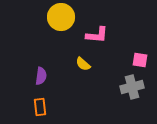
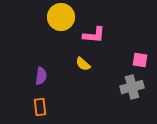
pink L-shape: moved 3 px left
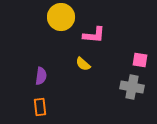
gray cross: rotated 25 degrees clockwise
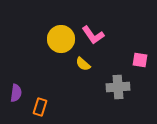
yellow circle: moved 22 px down
pink L-shape: moved 1 px left; rotated 50 degrees clockwise
purple semicircle: moved 25 px left, 17 px down
gray cross: moved 14 px left; rotated 15 degrees counterclockwise
orange rectangle: rotated 24 degrees clockwise
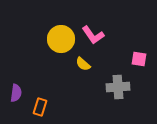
pink square: moved 1 px left, 1 px up
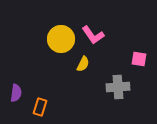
yellow semicircle: rotated 105 degrees counterclockwise
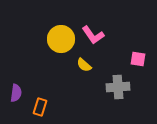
pink square: moved 1 px left
yellow semicircle: moved 1 px right, 1 px down; rotated 105 degrees clockwise
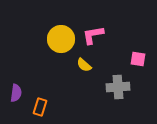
pink L-shape: rotated 115 degrees clockwise
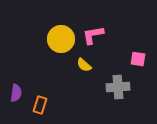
orange rectangle: moved 2 px up
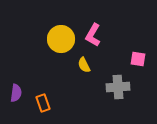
pink L-shape: rotated 50 degrees counterclockwise
yellow semicircle: rotated 21 degrees clockwise
orange rectangle: moved 3 px right, 2 px up; rotated 36 degrees counterclockwise
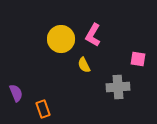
purple semicircle: rotated 30 degrees counterclockwise
orange rectangle: moved 6 px down
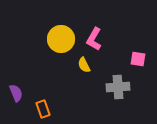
pink L-shape: moved 1 px right, 4 px down
